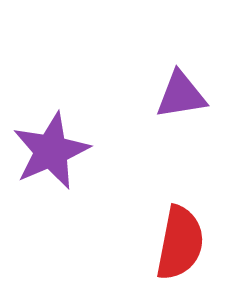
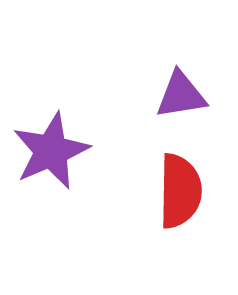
red semicircle: moved 52 px up; rotated 10 degrees counterclockwise
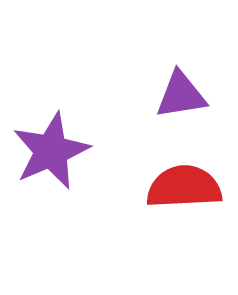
red semicircle: moved 4 px right, 4 px up; rotated 94 degrees counterclockwise
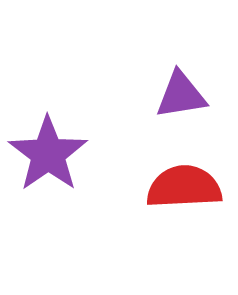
purple star: moved 3 px left, 3 px down; rotated 12 degrees counterclockwise
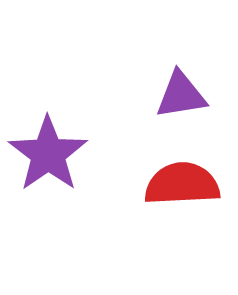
red semicircle: moved 2 px left, 3 px up
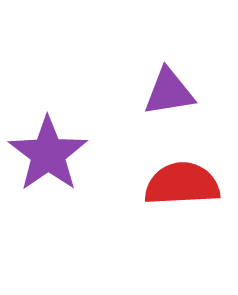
purple triangle: moved 12 px left, 3 px up
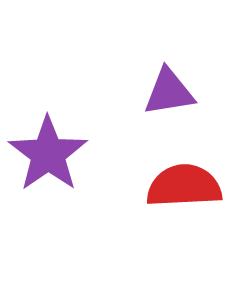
red semicircle: moved 2 px right, 2 px down
